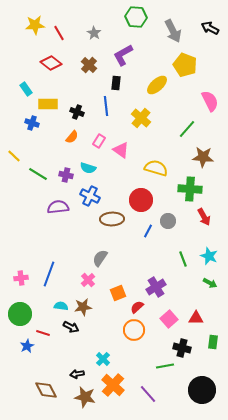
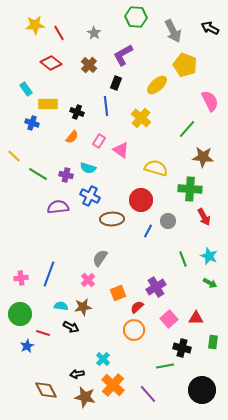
black rectangle at (116, 83): rotated 16 degrees clockwise
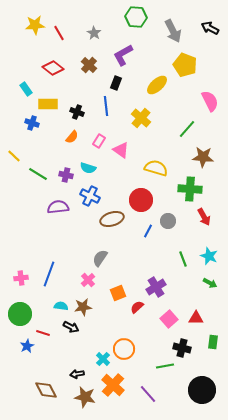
red diamond at (51, 63): moved 2 px right, 5 px down
brown ellipse at (112, 219): rotated 15 degrees counterclockwise
orange circle at (134, 330): moved 10 px left, 19 px down
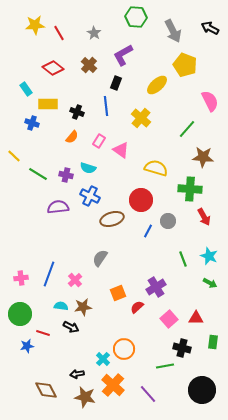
pink cross at (88, 280): moved 13 px left
blue star at (27, 346): rotated 16 degrees clockwise
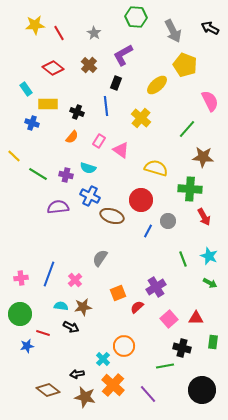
brown ellipse at (112, 219): moved 3 px up; rotated 35 degrees clockwise
orange circle at (124, 349): moved 3 px up
brown diamond at (46, 390): moved 2 px right; rotated 25 degrees counterclockwise
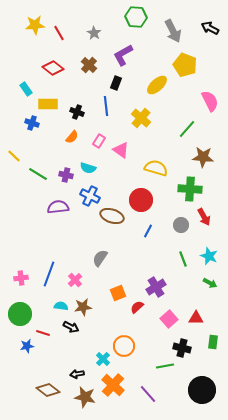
gray circle at (168, 221): moved 13 px right, 4 px down
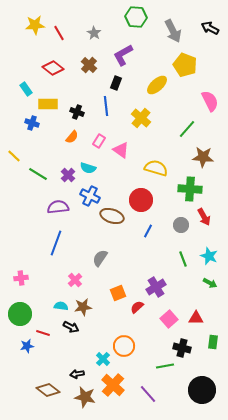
purple cross at (66, 175): moved 2 px right; rotated 32 degrees clockwise
blue line at (49, 274): moved 7 px right, 31 px up
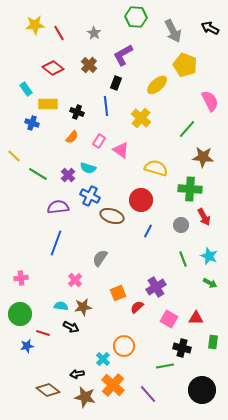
pink square at (169, 319): rotated 18 degrees counterclockwise
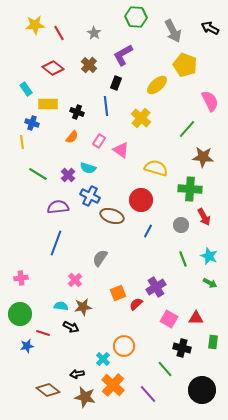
yellow line at (14, 156): moved 8 px right, 14 px up; rotated 40 degrees clockwise
red semicircle at (137, 307): moved 1 px left, 3 px up
green line at (165, 366): moved 3 px down; rotated 60 degrees clockwise
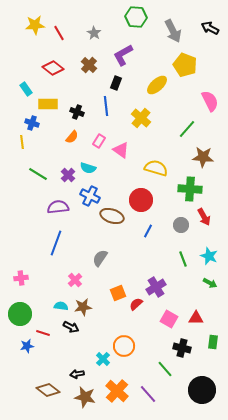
orange cross at (113, 385): moved 4 px right, 6 px down
